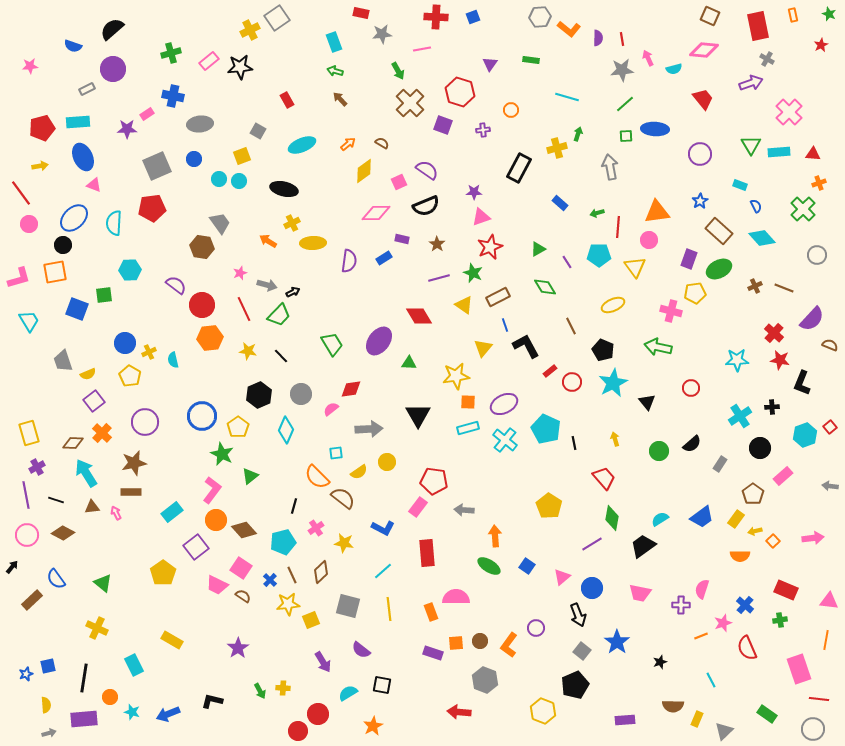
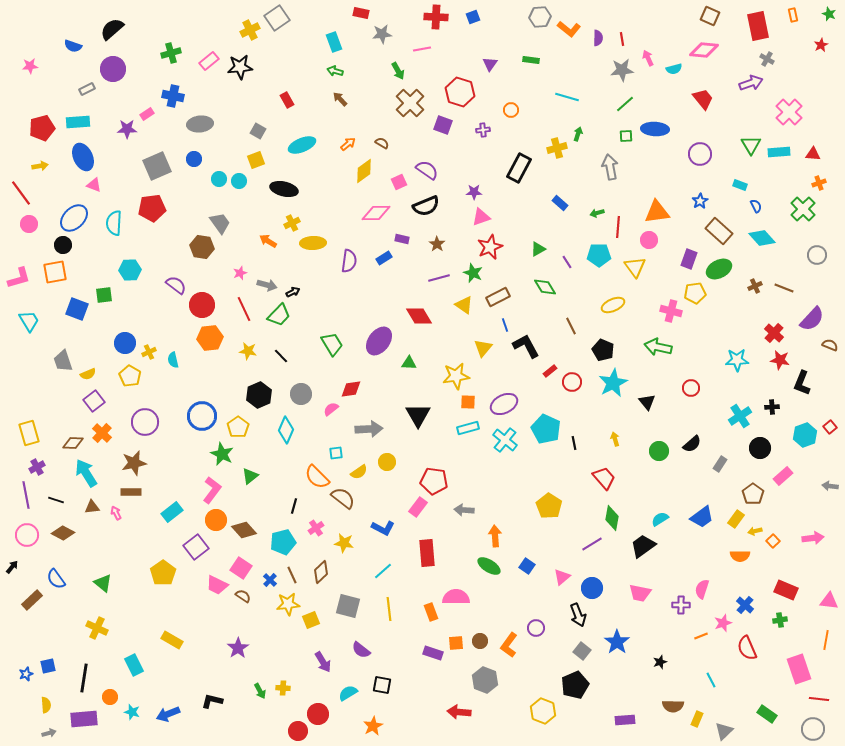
yellow square at (242, 156): moved 14 px right, 4 px down
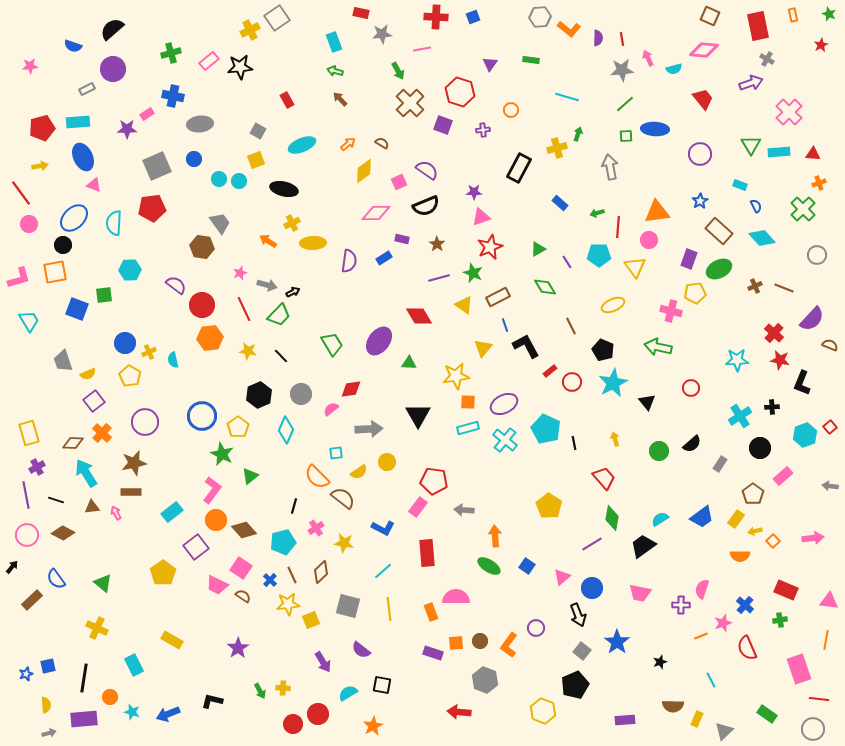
red circle at (298, 731): moved 5 px left, 7 px up
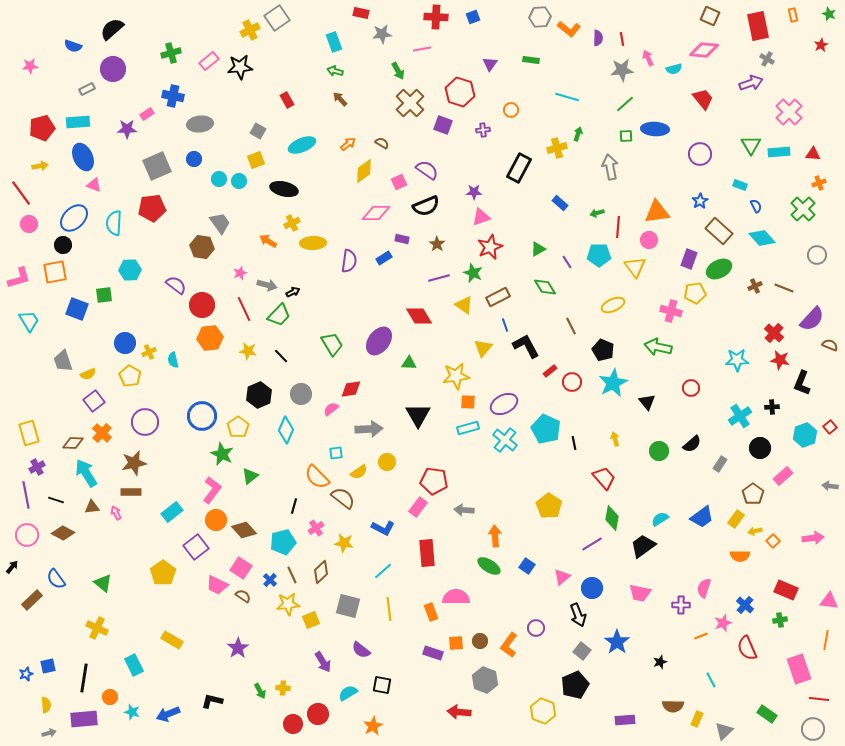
pink semicircle at (702, 589): moved 2 px right, 1 px up
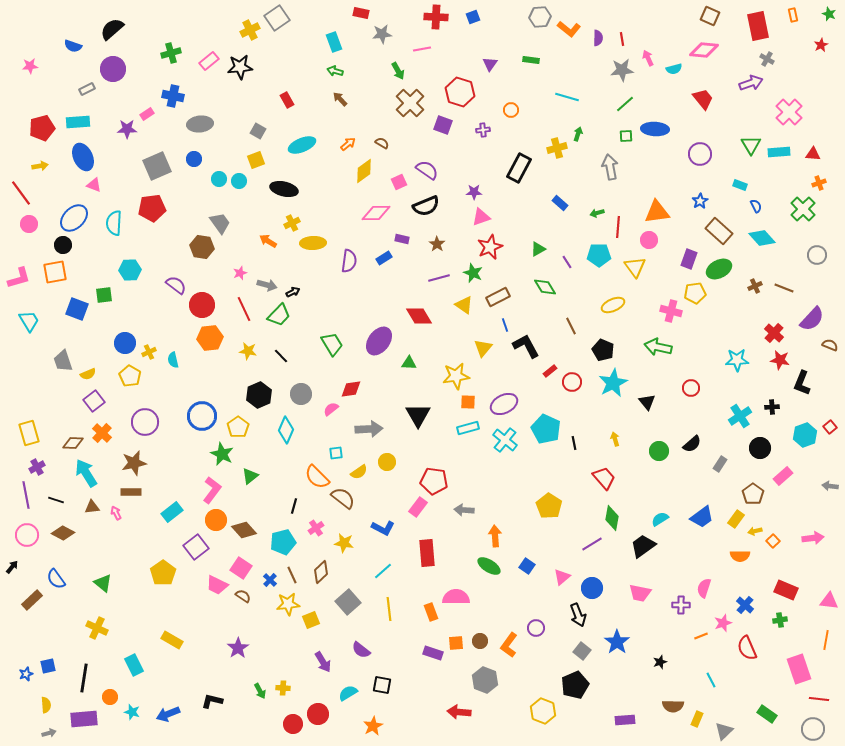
gray square at (348, 606): moved 4 px up; rotated 35 degrees clockwise
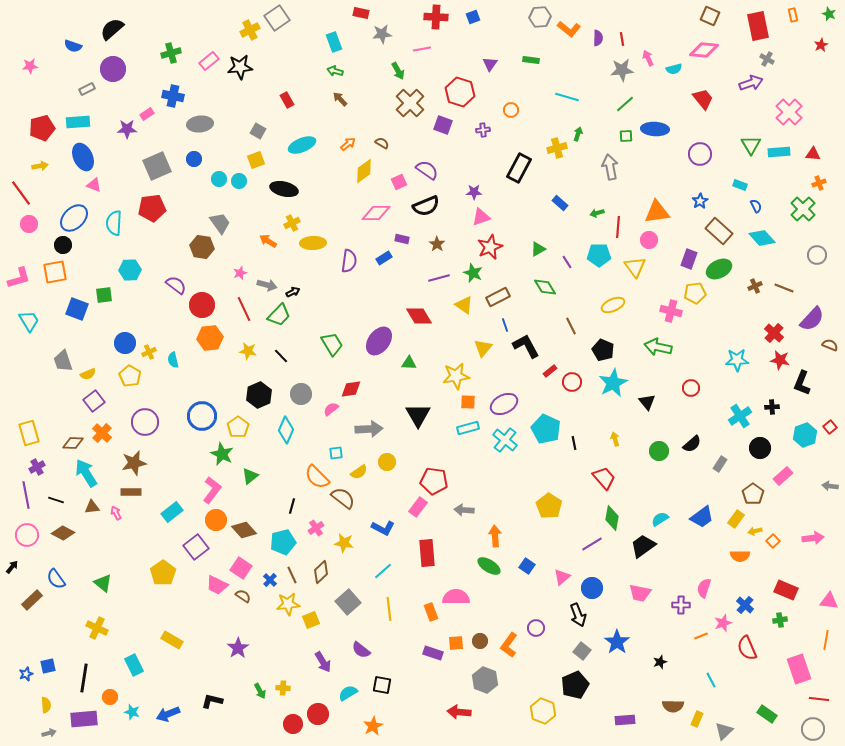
black line at (294, 506): moved 2 px left
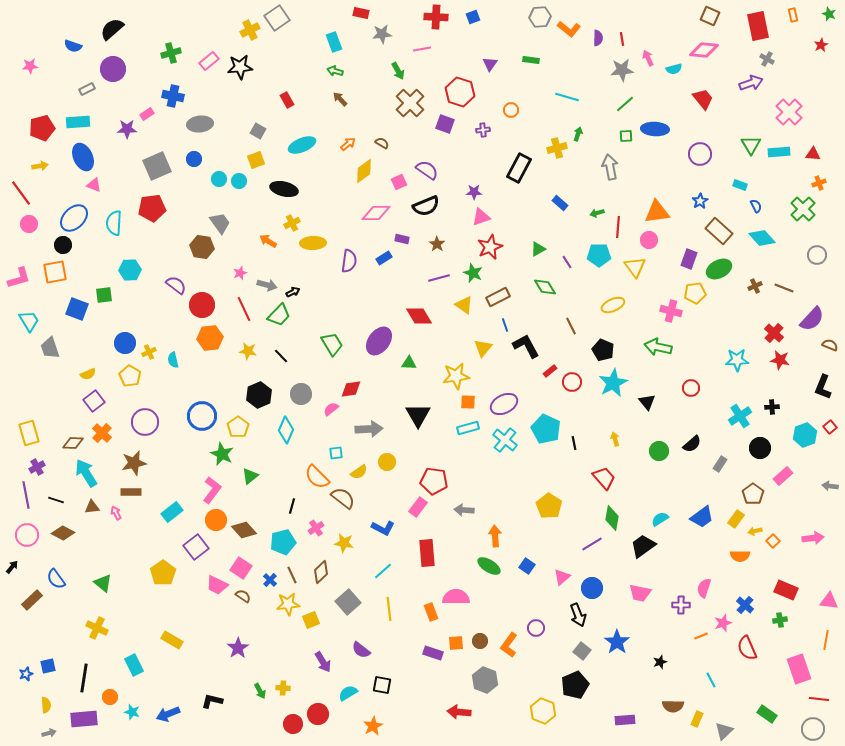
purple square at (443, 125): moved 2 px right, 1 px up
gray trapezoid at (63, 361): moved 13 px left, 13 px up
black L-shape at (802, 383): moved 21 px right, 4 px down
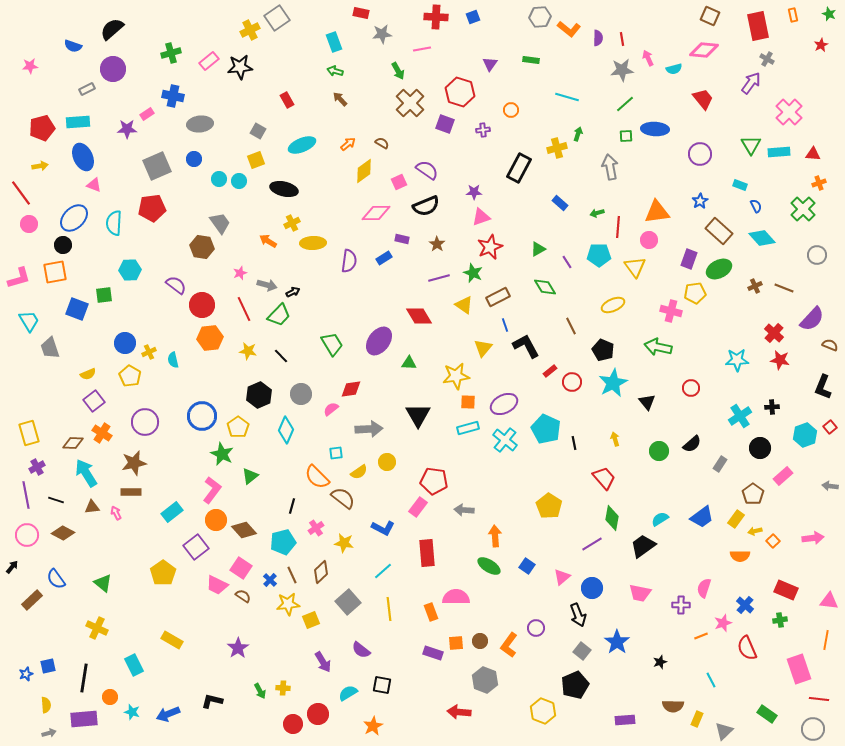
purple arrow at (751, 83): rotated 35 degrees counterclockwise
orange cross at (102, 433): rotated 12 degrees counterclockwise
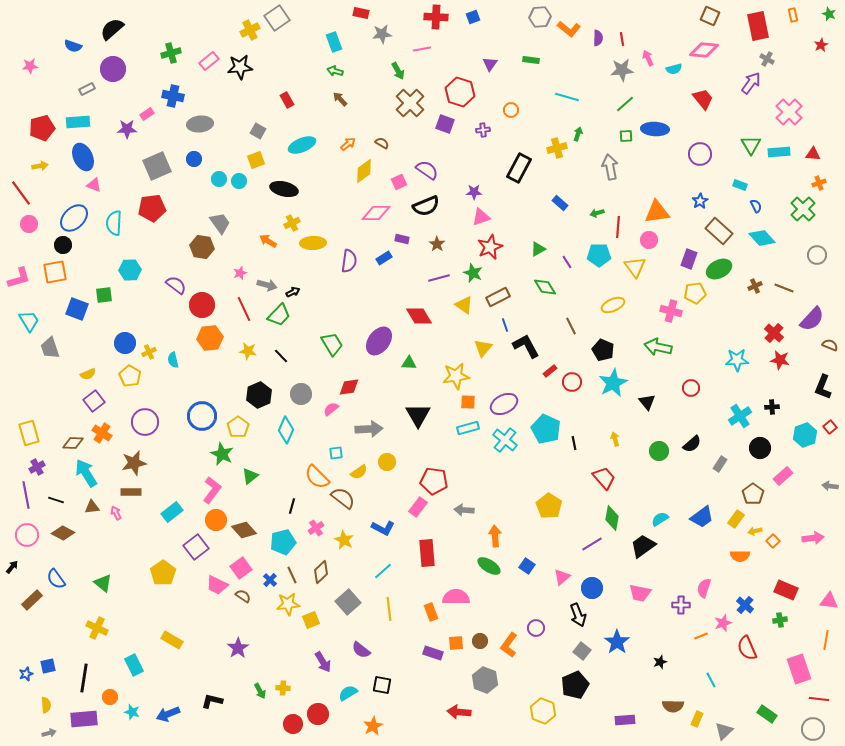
red diamond at (351, 389): moved 2 px left, 2 px up
yellow star at (344, 543): moved 3 px up; rotated 18 degrees clockwise
pink square at (241, 568): rotated 20 degrees clockwise
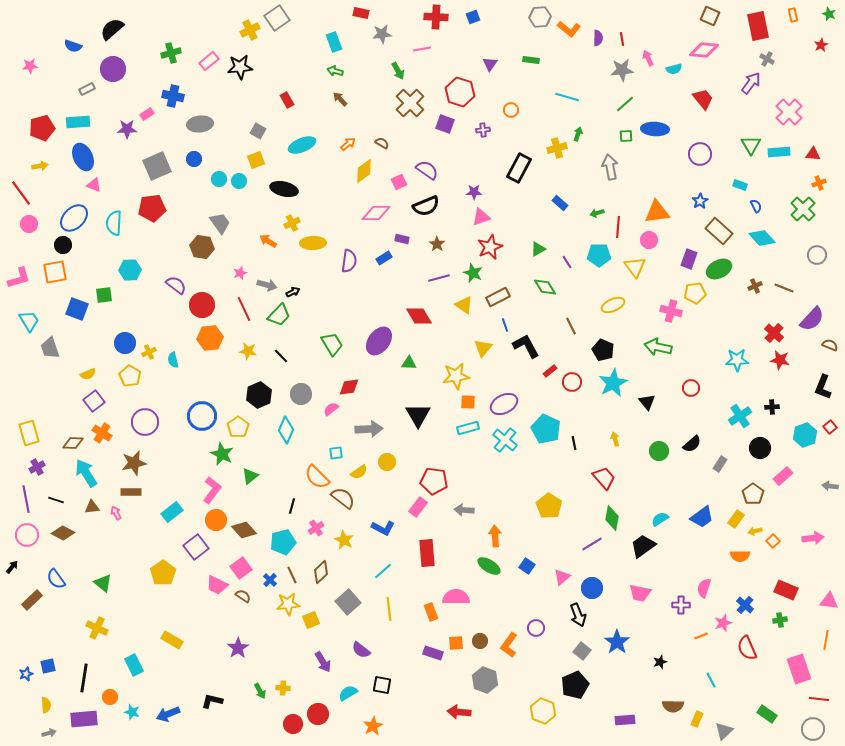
purple line at (26, 495): moved 4 px down
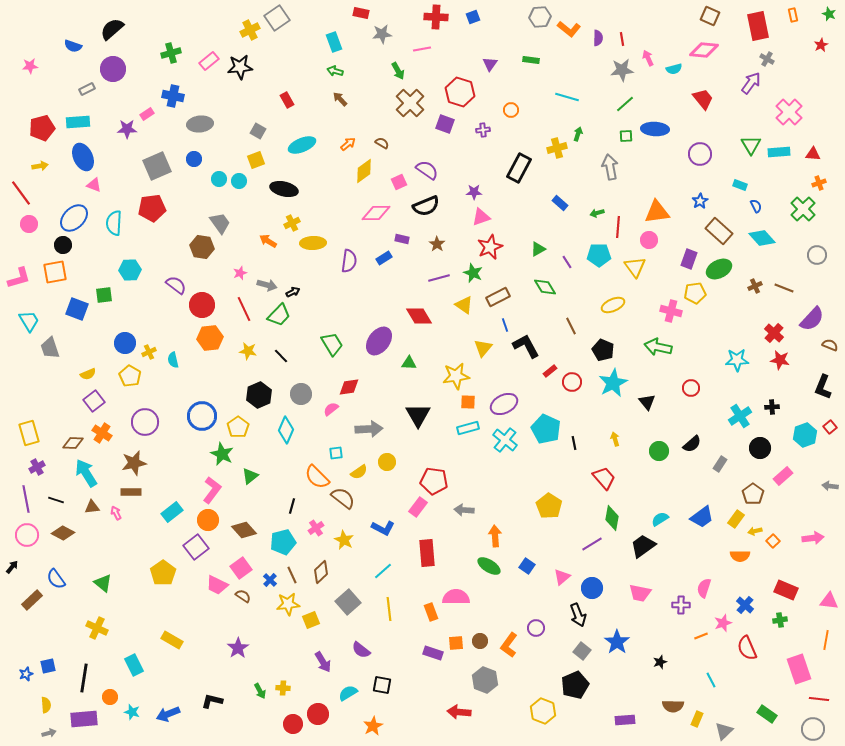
orange circle at (216, 520): moved 8 px left
